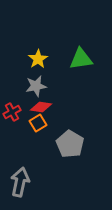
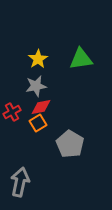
red diamond: rotated 20 degrees counterclockwise
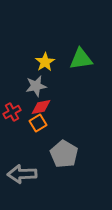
yellow star: moved 7 px right, 3 px down
gray pentagon: moved 6 px left, 10 px down
gray arrow: moved 2 px right, 8 px up; rotated 104 degrees counterclockwise
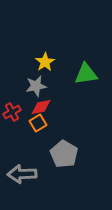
green triangle: moved 5 px right, 15 px down
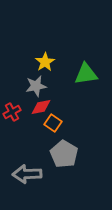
orange square: moved 15 px right; rotated 24 degrees counterclockwise
gray arrow: moved 5 px right
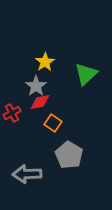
green triangle: rotated 35 degrees counterclockwise
gray star: rotated 25 degrees counterclockwise
red diamond: moved 1 px left, 5 px up
red cross: moved 1 px down
gray pentagon: moved 5 px right, 1 px down
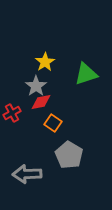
green triangle: rotated 25 degrees clockwise
red diamond: moved 1 px right
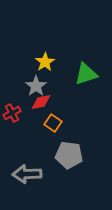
gray pentagon: rotated 24 degrees counterclockwise
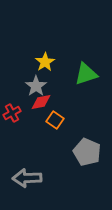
orange square: moved 2 px right, 3 px up
gray pentagon: moved 18 px right, 3 px up; rotated 16 degrees clockwise
gray arrow: moved 4 px down
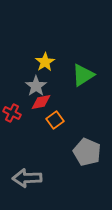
green triangle: moved 3 px left, 1 px down; rotated 15 degrees counterclockwise
red cross: rotated 36 degrees counterclockwise
orange square: rotated 18 degrees clockwise
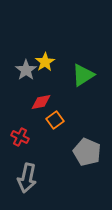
gray star: moved 10 px left, 16 px up
red cross: moved 8 px right, 24 px down
gray arrow: rotated 76 degrees counterclockwise
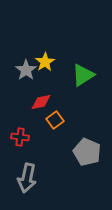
red cross: rotated 18 degrees counterclockwise
